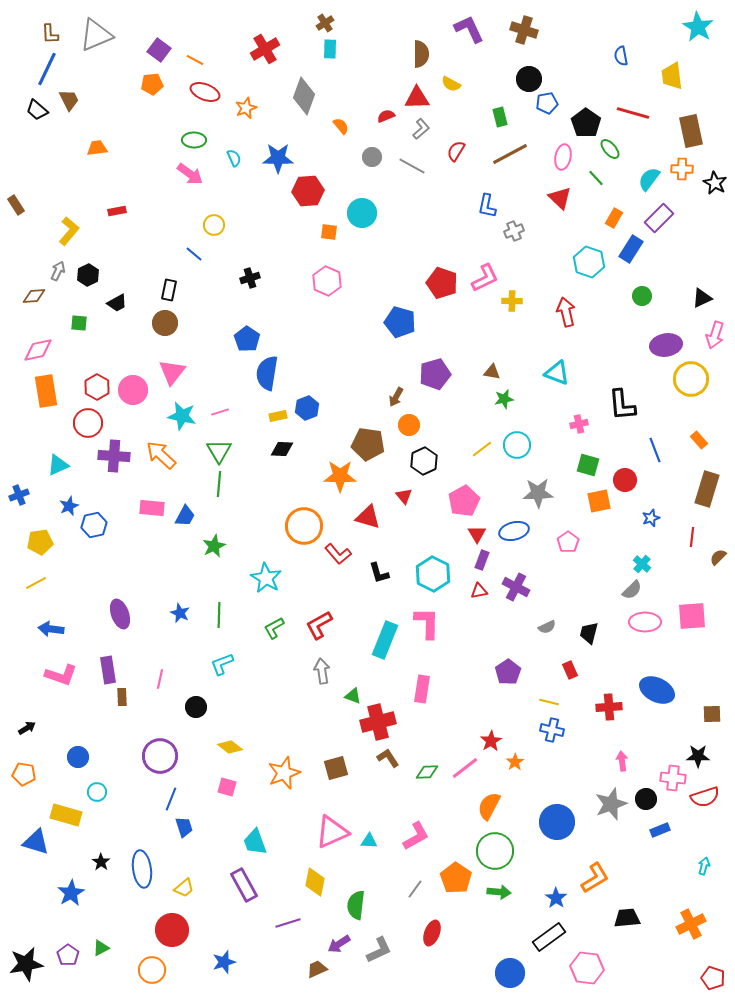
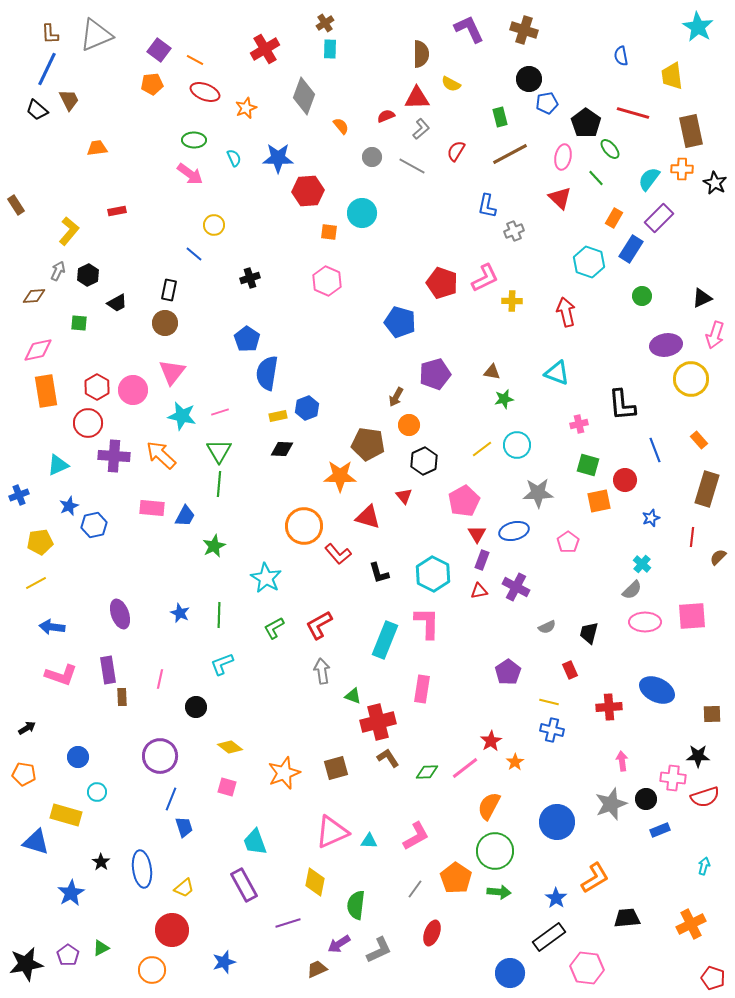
blue arrow at (51, 629): moved 1 px right, 2 px up
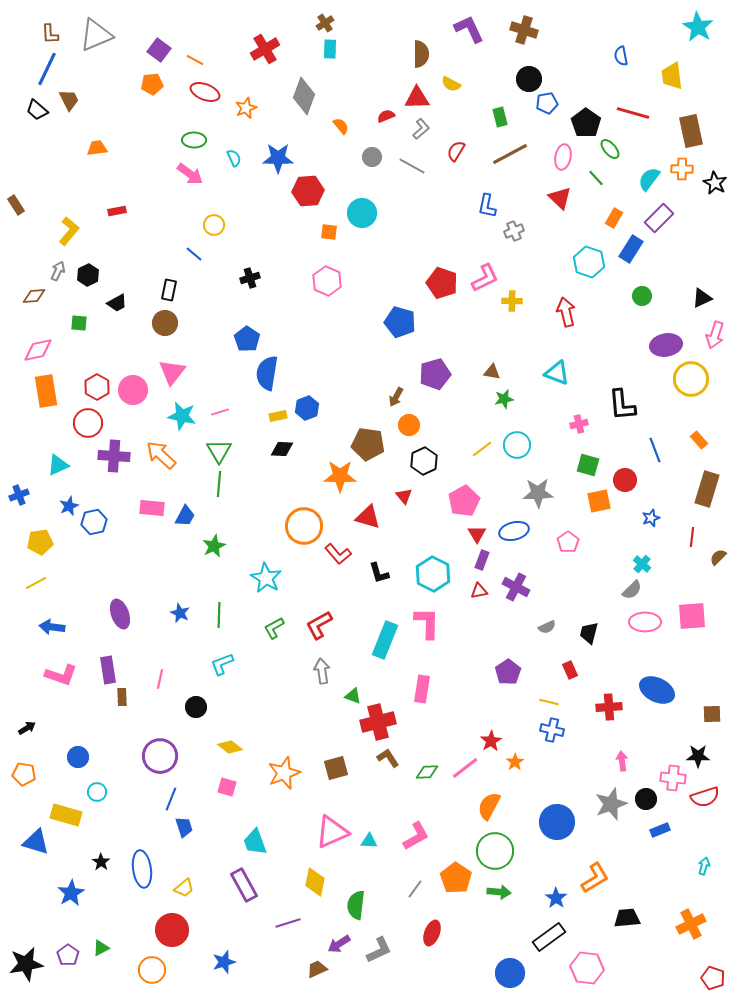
blue hexagon at (94, 525): moved 3 px up
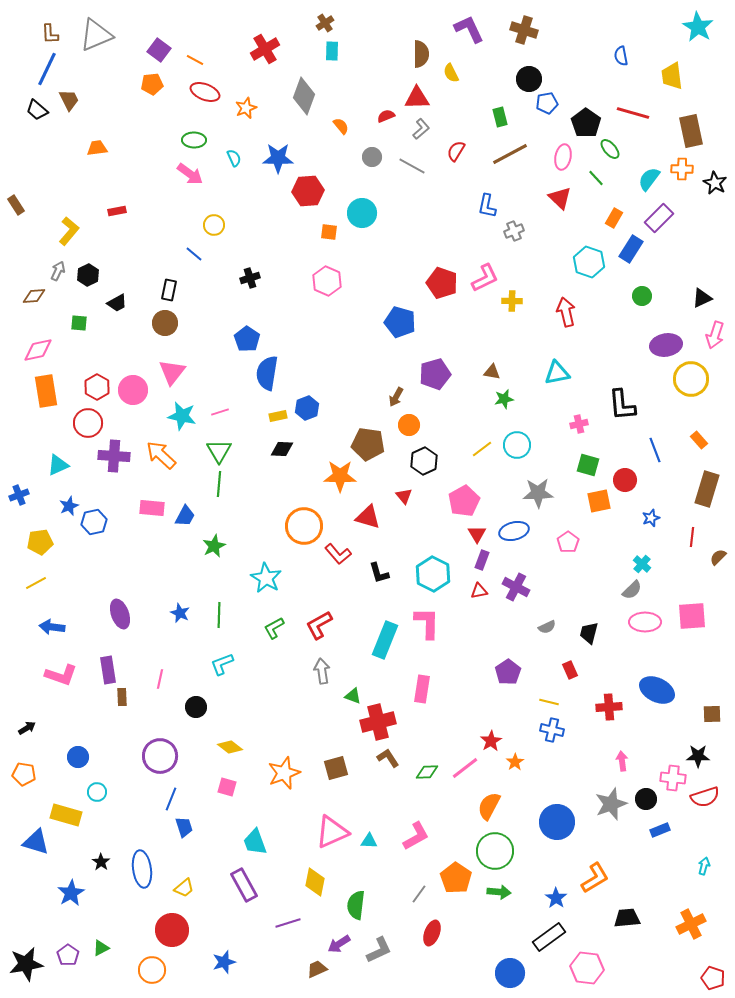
cyan rectangle at (330, 49): moved 2 px right, 2 px down
yellow semicircle at (451, 84): moved 11 px up; rotated 36 degrees clockwise
cyan triangle at (557, 373): rotated 32 degrees counterclockwise
gray line at (415, 889): moved 4 px right, 5 px down
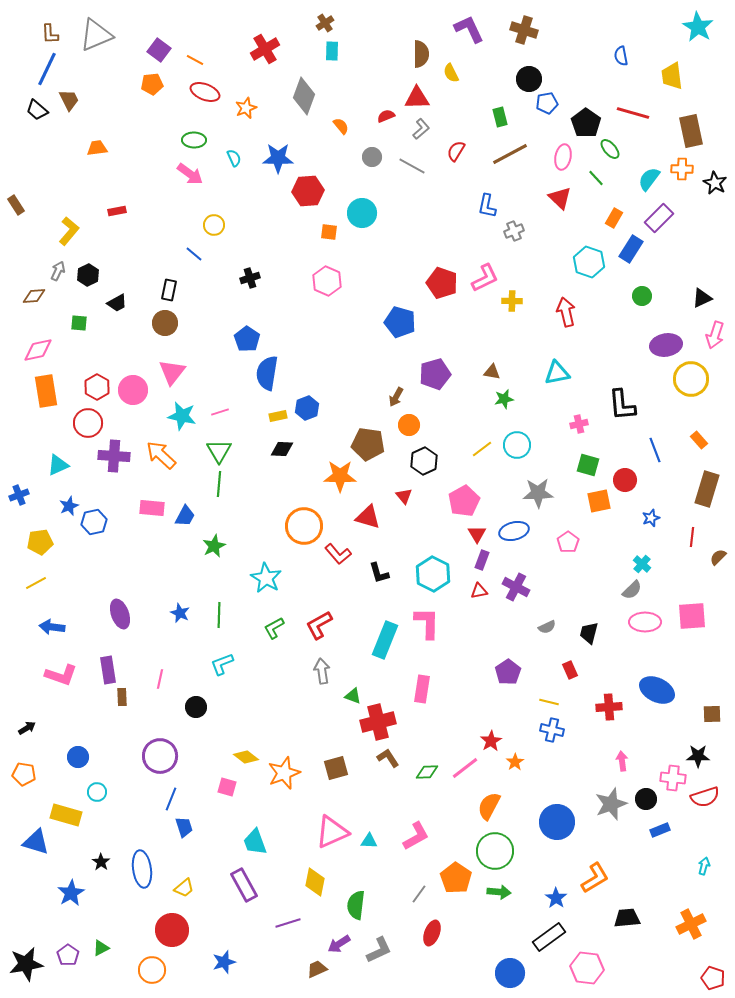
yellow diamond at (230, 747): moved 16 px right, 10 px down
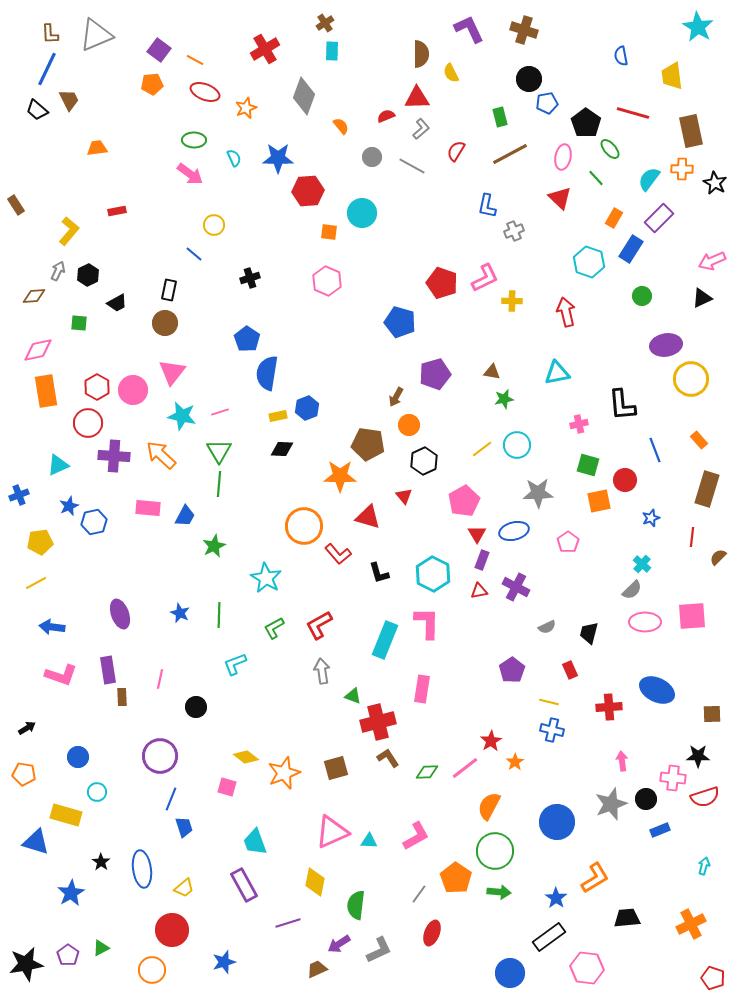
pink arrow at (715, 335): moved 3 px left, 74 px up; rotated 48 degrees clockwise
pink rectangle at (152, 508): moved 4 px left
cyan L-shape at (222, 664): moved 13 px right
purple pentagon at (508, 672): moved 4 px right, 2 px up
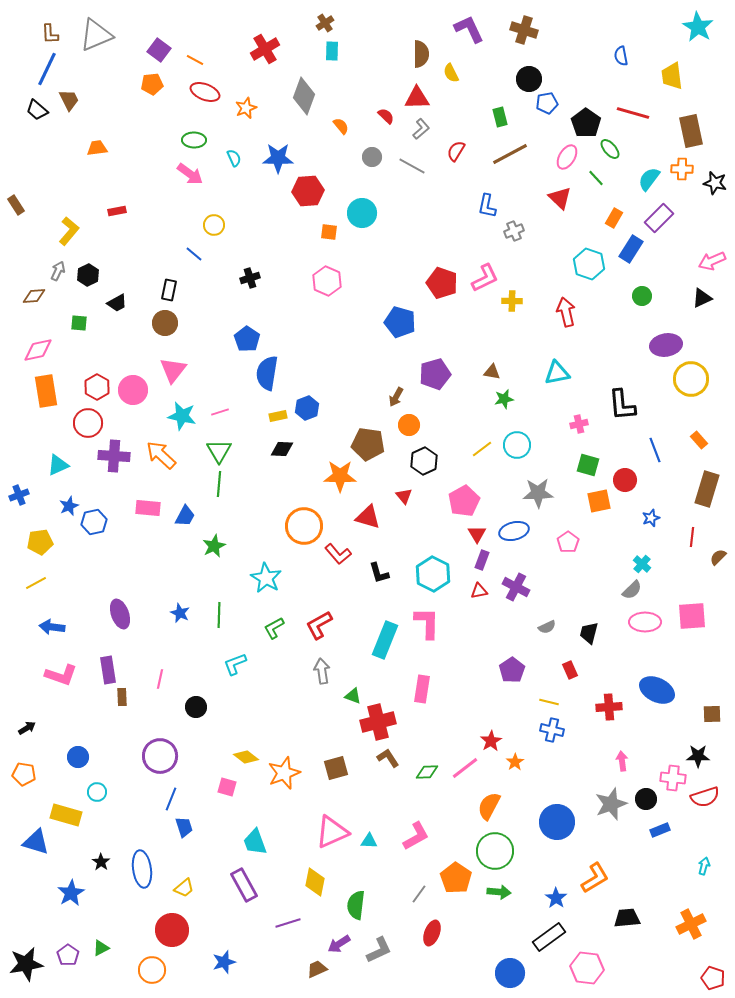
red semicircle at (386, 116): rotated 66 degrees clockwise
pink ellipse at (563, 157): moved 4 px right; rotated 20 degrees clockwise
black star at (715, 183): rotated 15 degrees counterclockwise
cyan hexagon at (589, 262): moved 2 px down
pink triangle at (172, 372): moved 1 px right, 2 px up
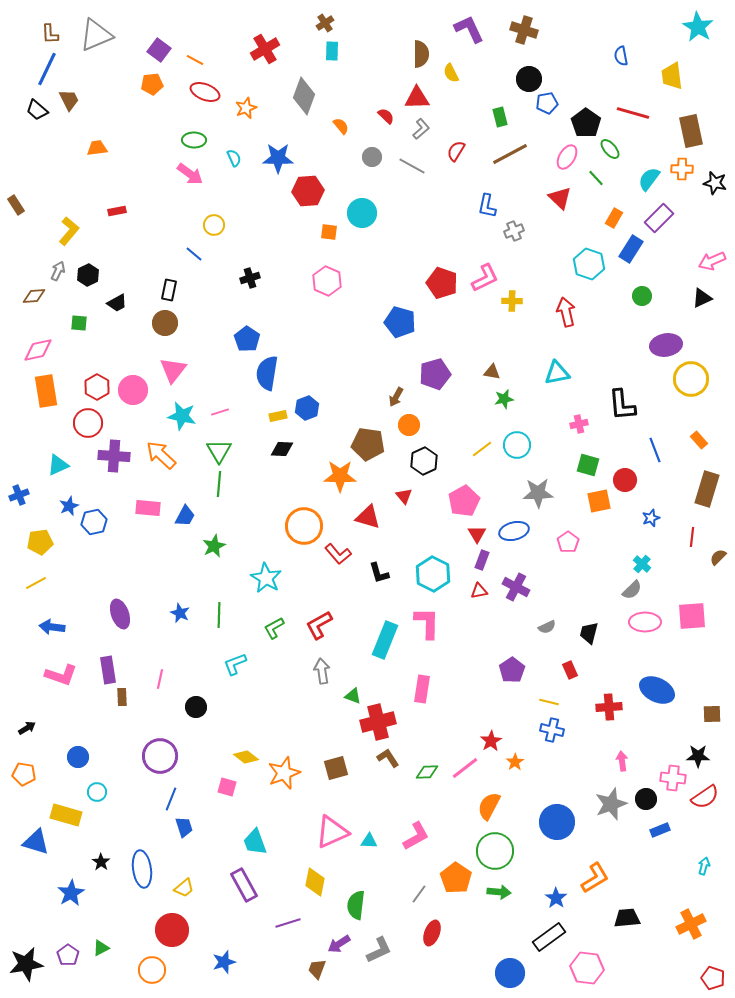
red semicircle at (705, 797): rotated 16 degrees counterclockwise
brown trapezoid at (317, 969): rotated 45 degrees counterclockwise
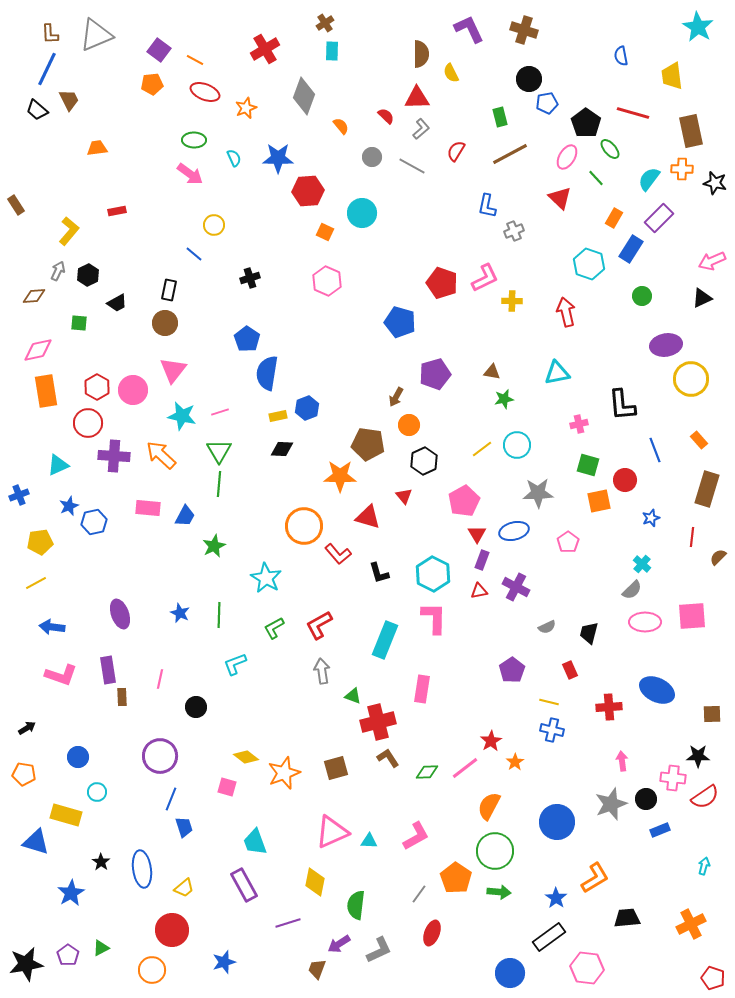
orange square at (329, 232): moved 4 px left; rotated 18 degrees clockwise
pink L-shape at (427, 623): moved 7 px right, 5 px up
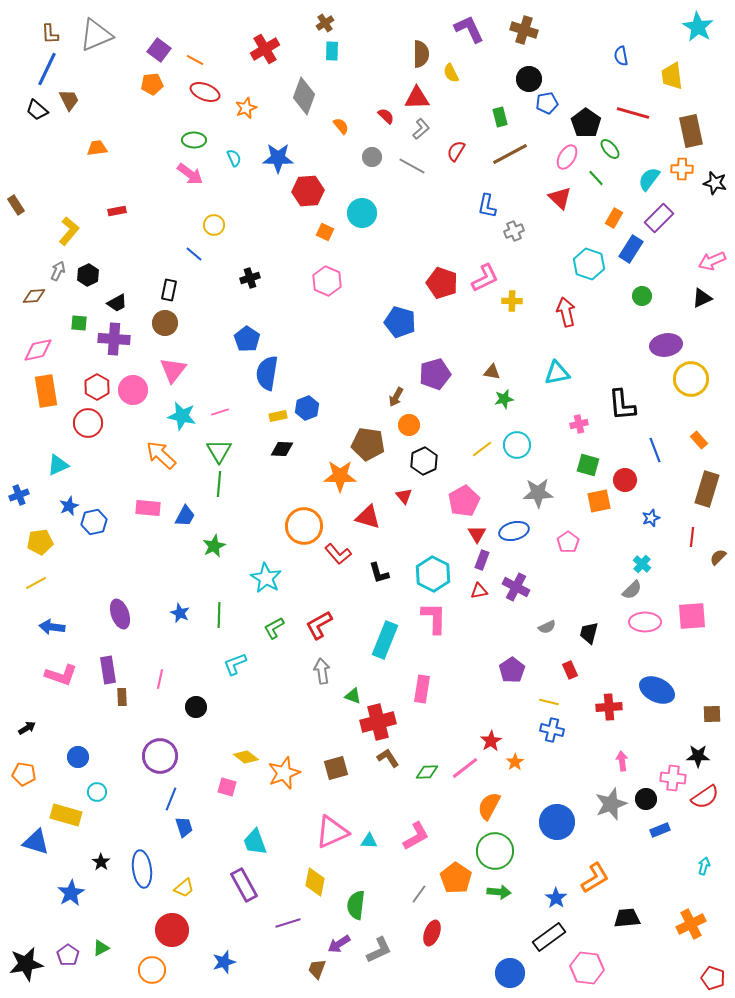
purple cross at (114, 456): moved 117 px up
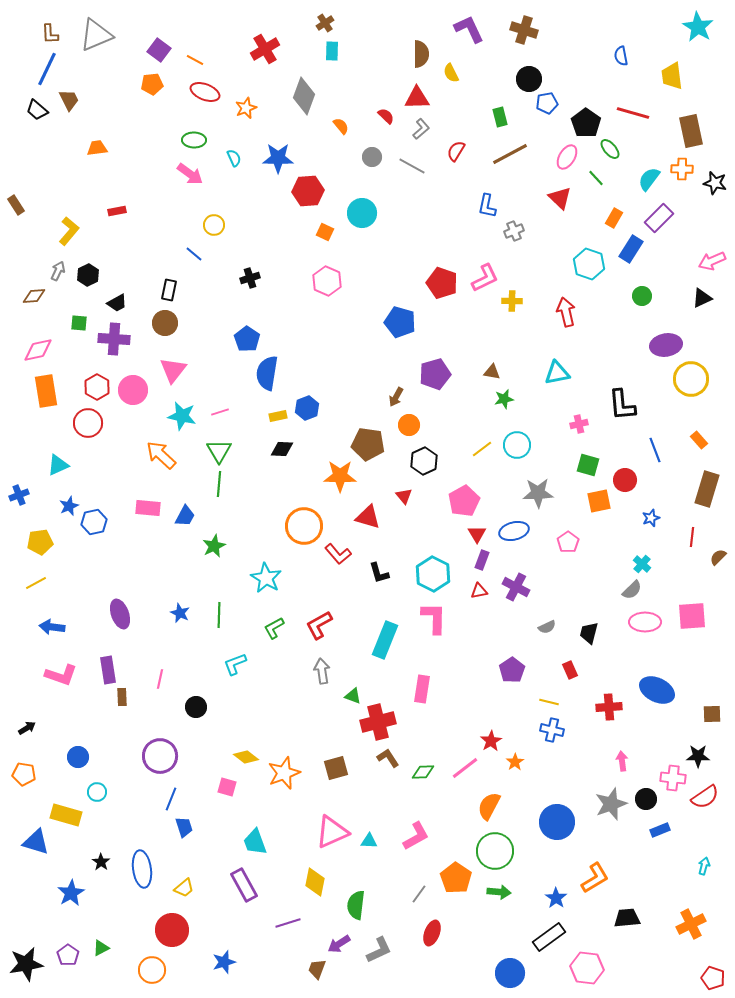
green diamond at (427, 772): moved 4 px left
